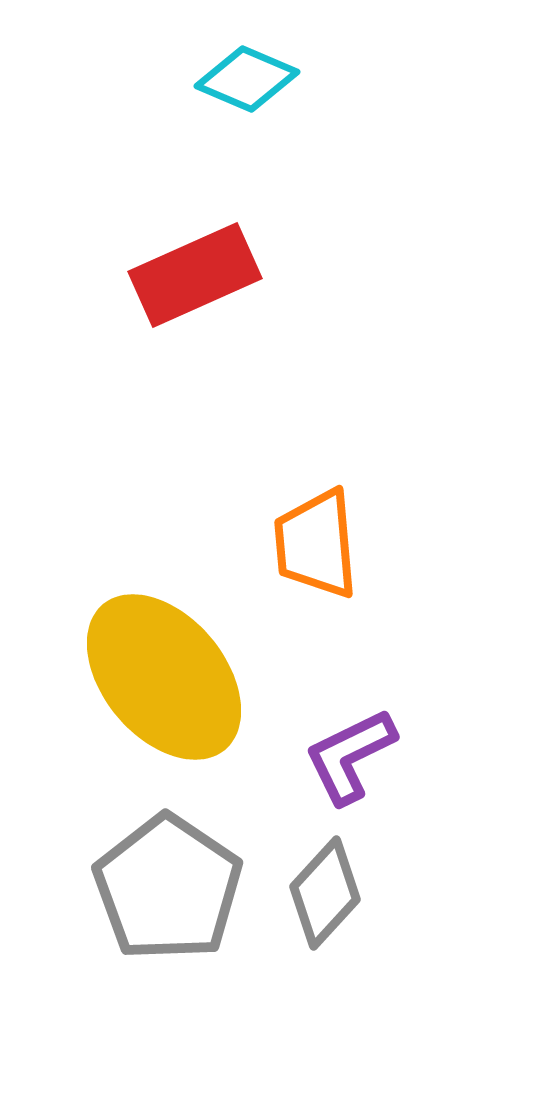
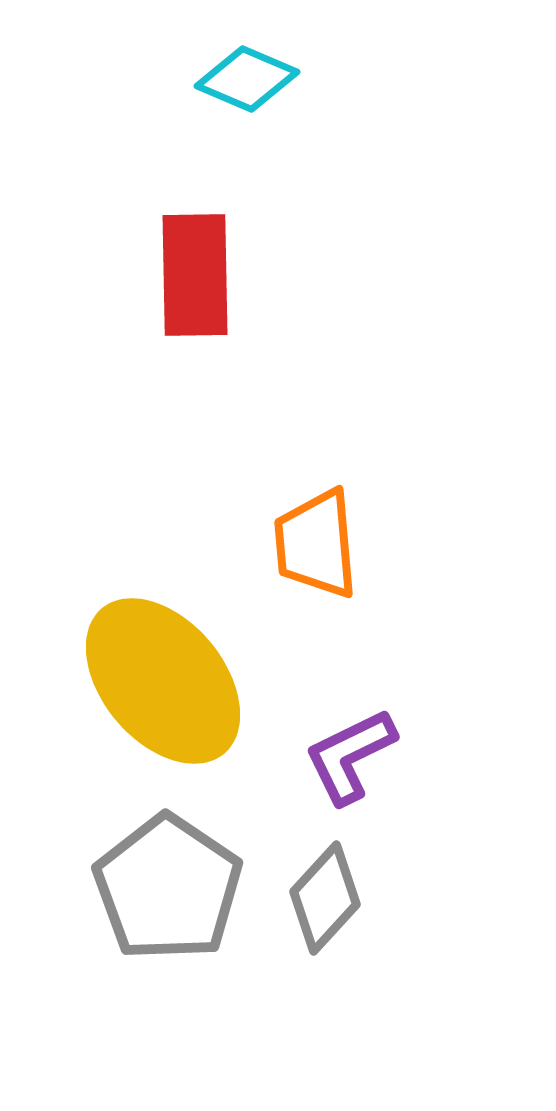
red rectangle: rotated 67 degrees counterclockwise
yellow ellipse: moved 1 px left, 4 px down
gray diamond: moved 5 px down
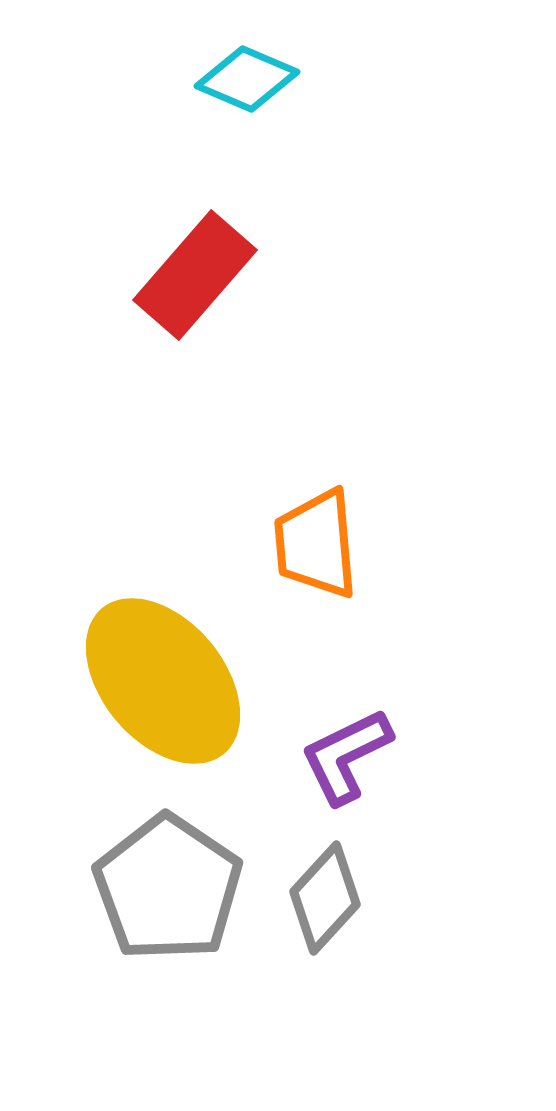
red rectangle: rotated 42 degrees clockwise
purple L-shape: moved 4 px left
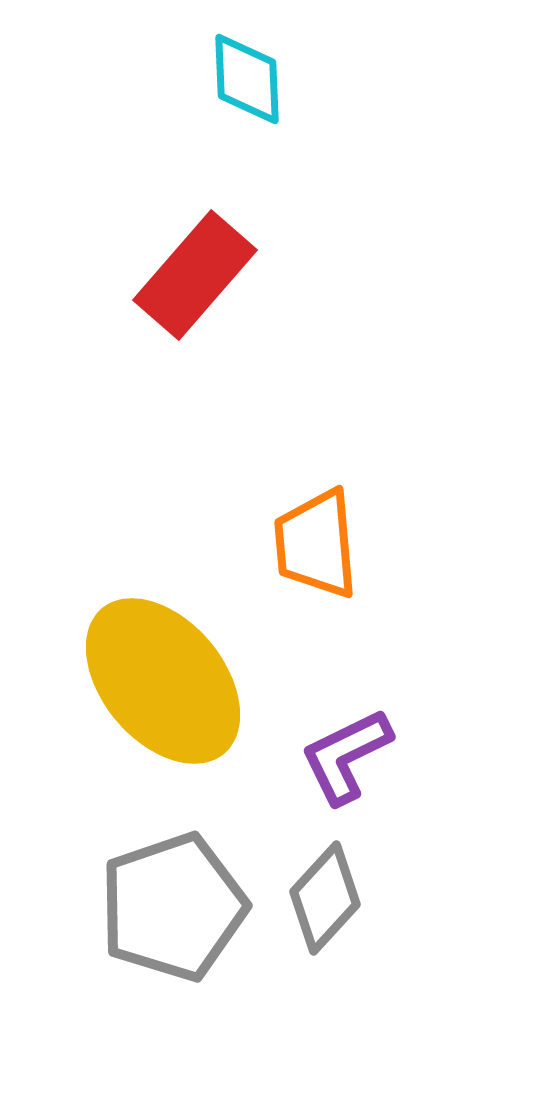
cyan diamond: rotated 64 degrees clockwise
gray pentagon: moved 5 px right, 19 px down; rotated 19 degrees clockwise
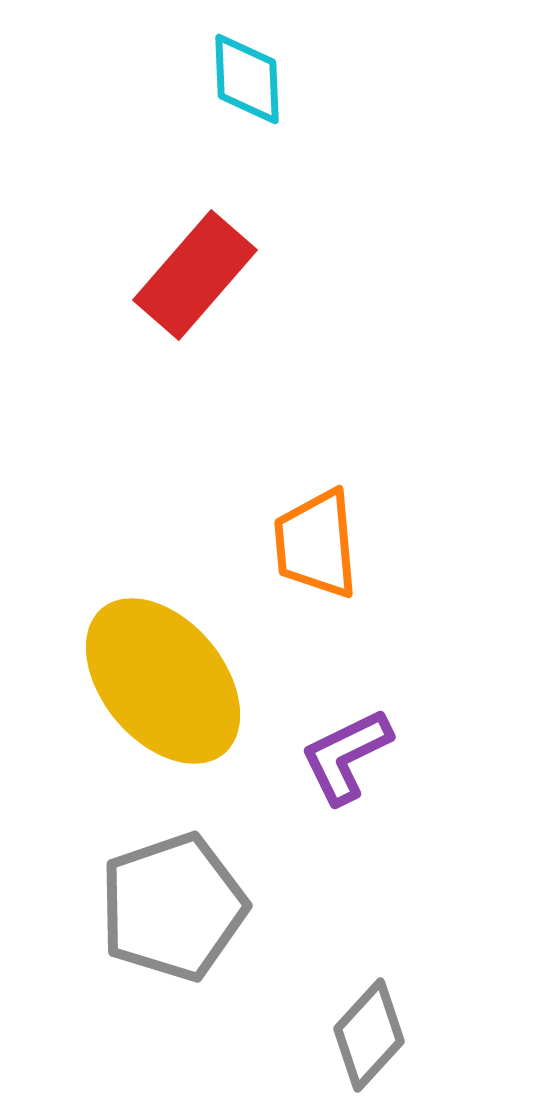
gray diamond: moved 44 px right, 137 px down
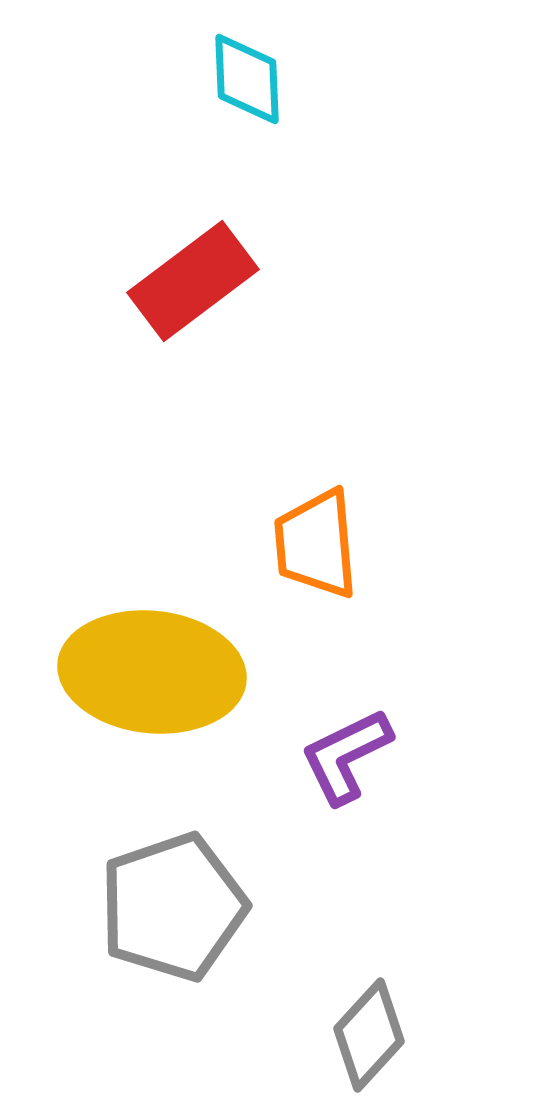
red rectangle: moved 2 px left, 6 px down; rotated 12 degrees clockwise
yellow ellipse: moved 11 px left, 9 px up; rotated 44 degrees counterclockwise
